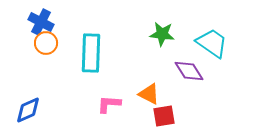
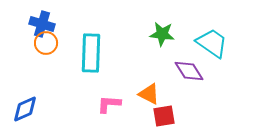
blue cross: moved 1 px right, 2 px down; rotated 10 degrees counterclockwise
blue diamond: moved 3 px left, 1 px up
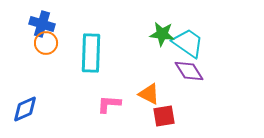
cyan trapezoid: moved 24 px left
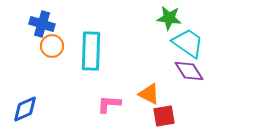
green star: moved 7 px right, 16 px up
orange circle: moved 6 px right, 3 px down
cyan rectangle: moved 2 px up
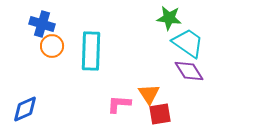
orange triangle: rotated 30 degrees clockwise
pink L-shape: moved 10 px right
red square: moved 4 px left, 2 px up
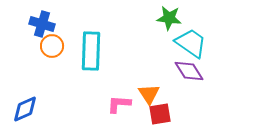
cyan trapezoid: moved 3 px right
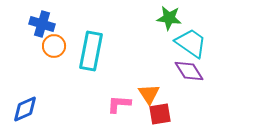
orange circle: moved 2 px right
cyan rectangle: rotated 9 degrees clockwise
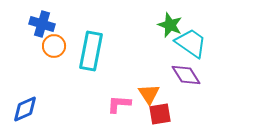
green star: moved 1 px right, 7 px down; rotated 15 degrees clockwise
purple diamond: moved 3 px left, 4 px down
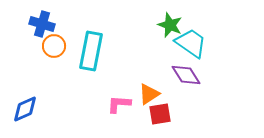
orange triangle: rotated 30 degrees clockwise
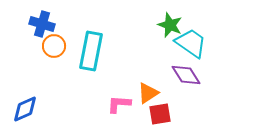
orange triangle: moved 1 px left, 1 px up
